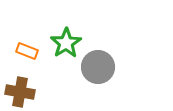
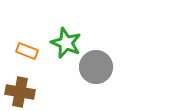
green star: rotated 16 degrees counterclockwise
gray circle: moved 2 px left
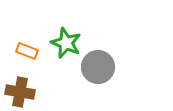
gray circle: moved 2 px right
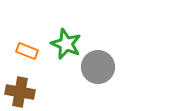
green star: moved 1 px down
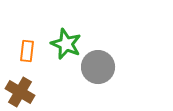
orange rectangle: rotated 75 degrees clockwise
brown cross: rotated 20 degrees clockwise
